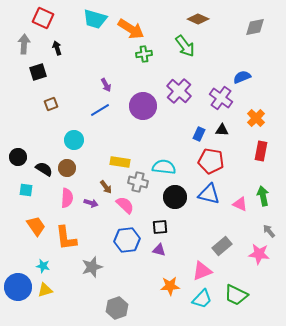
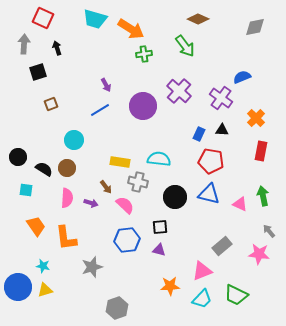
cyan semicircle at (164, 167): moved 5 px left, 8 px up
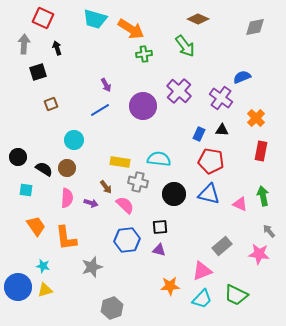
black circle at (175, 197): moved 1 px left, 3 px up
gray hexagon at (117, 308): moved 5 px left
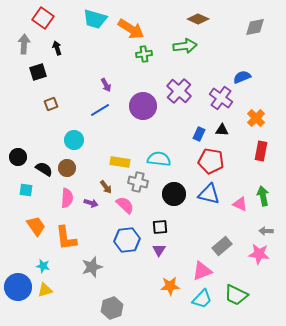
red square at (43, 18): rotated 10 degrees clockwise
green arrow at (185, 46): rotated 60 degrees counterclockwise
gray arrow at (269, 231): moved 3 px left; rotated 48 degrees counterclockwise
purple triangle at (159, 250): rotated 48 degrees clockwise
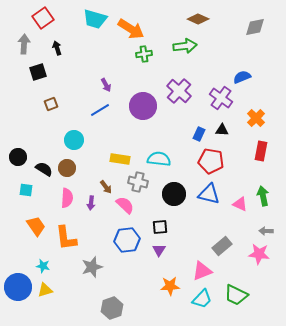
red square at (43, 18): rotated 20 degrees clockwise
yellow rectangle at (120, 162): moved 3 px up
purple arrow at (91, 203): rotated 80 degrees clockwise
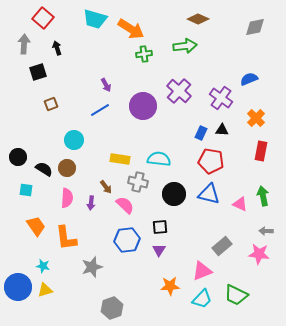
red square at (43, 18): rotated 15 degrees counterclockwise
blue semicircle at (242, 77): moved 7 px right, 2 px down
blue rectangle at (199, 134): moved 2 px right, 1 px up
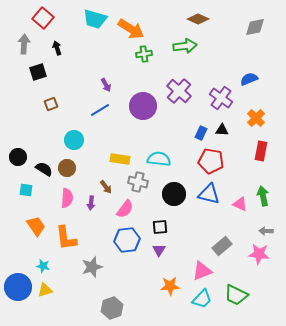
pink semicircle at (125, 205): moved 4 px down; rotated 84 degrees clockwise
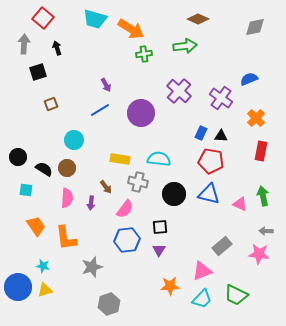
purple circle at (143, 106): moved 2 px left, 7 px down
black triangle at (222, 130): moved 1 px left, 6 px down
gray hexagon at (112, 308): moved 3 px left, 4 px up
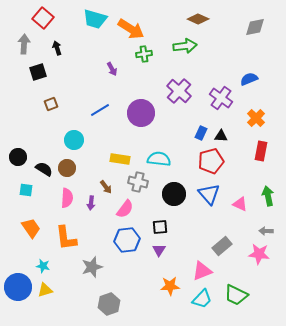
purple arrow at (106, 85): moved 6 px right, 16 px up
red pentagon at (211, 161): rotated 25 degrees counterclockwise
blue triangle at (209, 194): rotated 35 degrees clockwise
green arrow at (263, 196): moved 5 px right
orange trapezoid at (36, 226): moved 5 px left, 2 px down
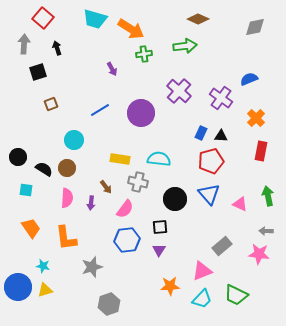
black circle at (174, 194): moved 1 px right, 5 px down
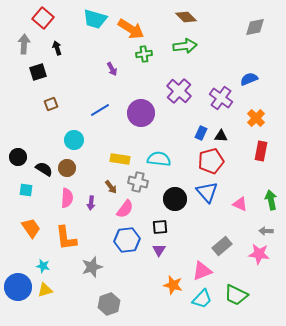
brown diamond at (198, 19): moved 12 px left, 2 px up; rotated 20 degrees clockwise
brown arrow at (106, 187): moved 5 px right
blue triangle at (209, 194): moved 2 px left, 2 px up
green arrow at (268, 196): moved 3 px right, 4 px down
orange star at (170, 286): moved 3 px right, 1 px up; rotated 18 degrees clockwise
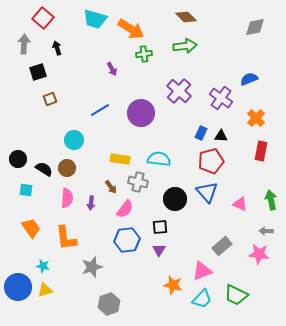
brown square at (51, 104): moved 1 px left, 5 px up
black circle at (18, 157): moved 2 px down
